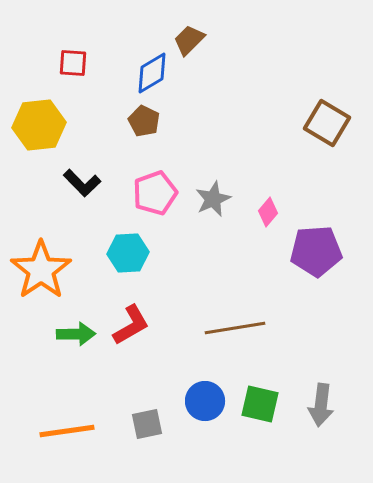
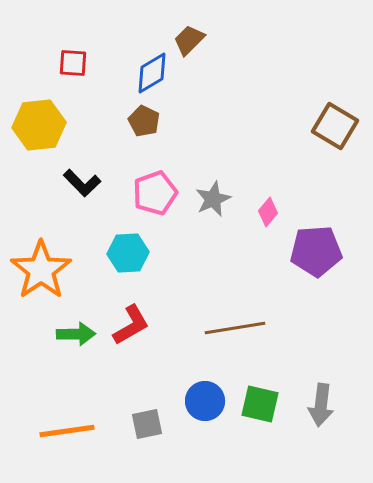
brown square: moved 8 px right, 3 px down
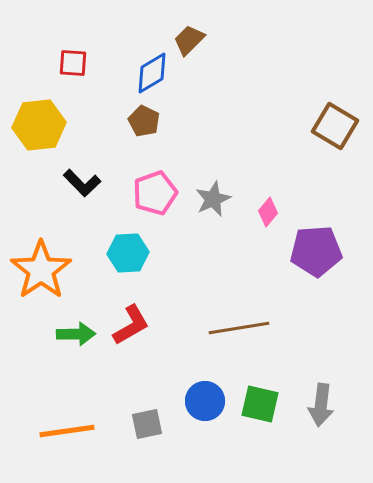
brown line: moved 4 px right
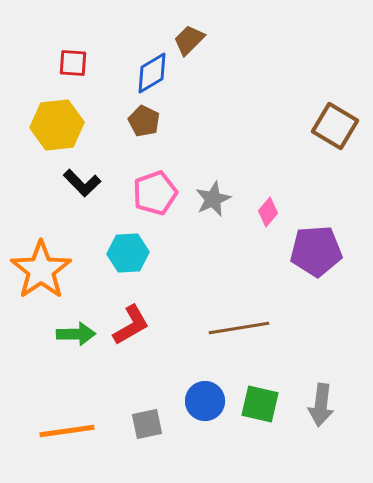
yellow hexagon: moved 18 px right
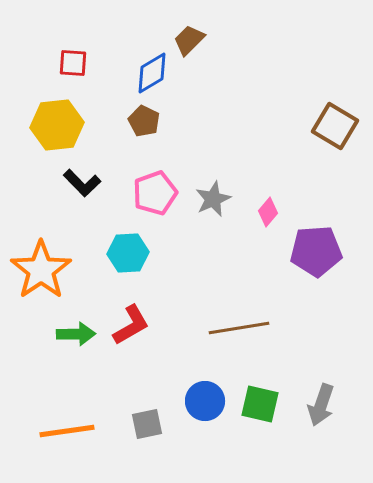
gray arrow: rotated 12 degrees clockwise
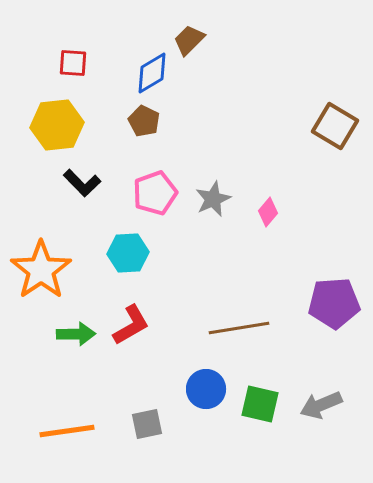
purple pentagon: moved 18 px right, 52 px down
blue circle: moved 1 px right, 12 px up
gray arrow: rotated 48 degrees clockwise
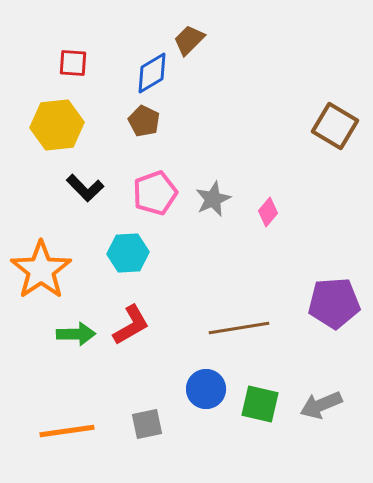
black L-shape: moved 3 px right, 5 px down
